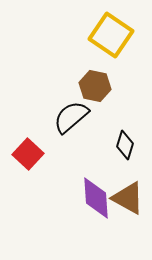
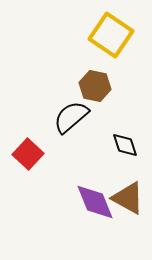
black diamond: rotated 36 degrees counterclockwise
purple diamond: moved 1 px left, 4 px down; rotated 18 degrees counterclockwise
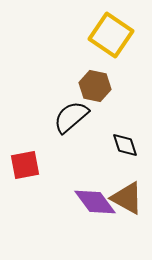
red square: moved 3 px left, 11 px down; rotated 36 degrees clockwise
brown triangle: moved 1 px left
purple diamond: rotated 15 degrees counterclockwise
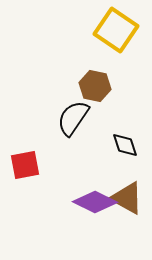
yellow square: moved 5 px right, 5 px up
black semicircle: moved 2 px right, 1 px down; rotated 15 degrees counterclockwise
purple diamond: rotated 27 degrees counterclockwise
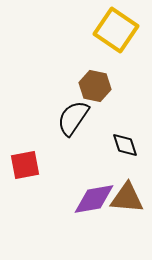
brown triangle: rotated 24 degrees counterclockwise
purple diamond: moved 1 px left, 3 px up; rotated 36 degrees counterclockwise
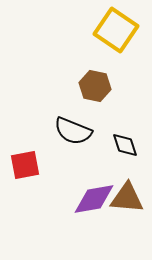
black semicircle: moved 13 px down; rotated 102 degrees counterclockwise
